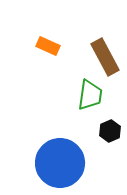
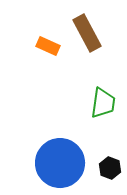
brown rectangle: moved 18 px left, 24 px up
green trapezoid: moved 13 px right, 8 px down
black hexagon: moved 37 px down; rotated 15 degrees counterclockwise
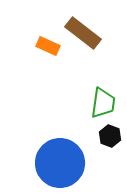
brown rectangle: moved 4 px left; rotated 24 degrees counterclockwise
black hexagon: moved 32 px up
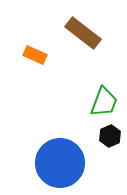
orange rectangle: moved 13 px left, 9 px down
green trapezoid: moved 1 px right, 1 px up; rotated 12 degrees clockwise
black hexagon: rotated 15 degrees clockwise
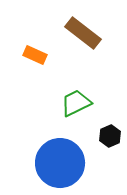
green trapezoid: moved 28 px left, 1 px down; rotated 136 degrees counterclockwise
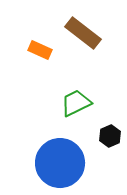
orange rectangle: moved 5 px right, 5 px up
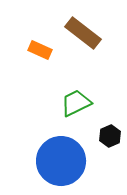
blue circle: moved 1 px right, 2 px up
